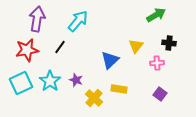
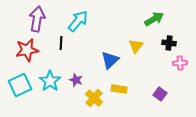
green arrow: moved 2 px left, 4 px down
black line: moved 1 px right, 4 px up; rotated 32 degrees counterclockwise
pink cross: moved 23 px right
cyan square: moved 1 px left, 2 px down
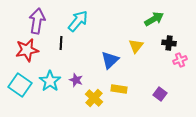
purple arrow: moved 2 px down
pink cross: moved 3 px up; rotated 16 degrees counterclockwise
cyan square: rotated 30 degrees counterclockwise
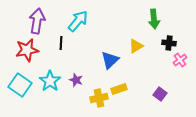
green arrow: rotated 114 degrees clockwise
yellow triangle: rotated 21 degrees clockwise
pink cross: rotated 16 degrees counterclockwise
yellow rectangle: rotated 28 degrees counterclockwise
yellow cross: moved 5 px right; rotated 36 degrees clockwise
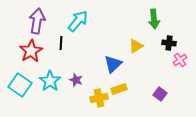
red star: moved 4 px right, 1 px down; rotated 20 degrees counterclockwise
blue triangle: moved 3 px right, 4 px down
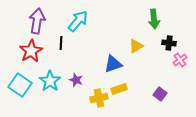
blue triangle: rotated 24 degrees clockwise
